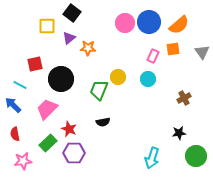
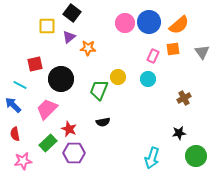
purple triangle: moved 1 px up
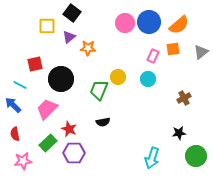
gray triangle: moved 1 px left; rotated 28 degrees clockwise
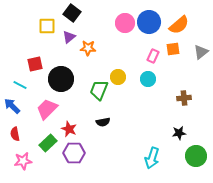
brown cross: rotated 24 degrees clockwise
blue arrow: moved 1 px left, 1 px down
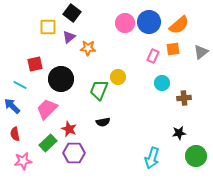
yellow square: moved 1 px right, 1 px down
cyan circle: moved 14 px right, 4 px down
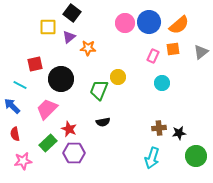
brown cross: moved 25 px left, 30 px down
